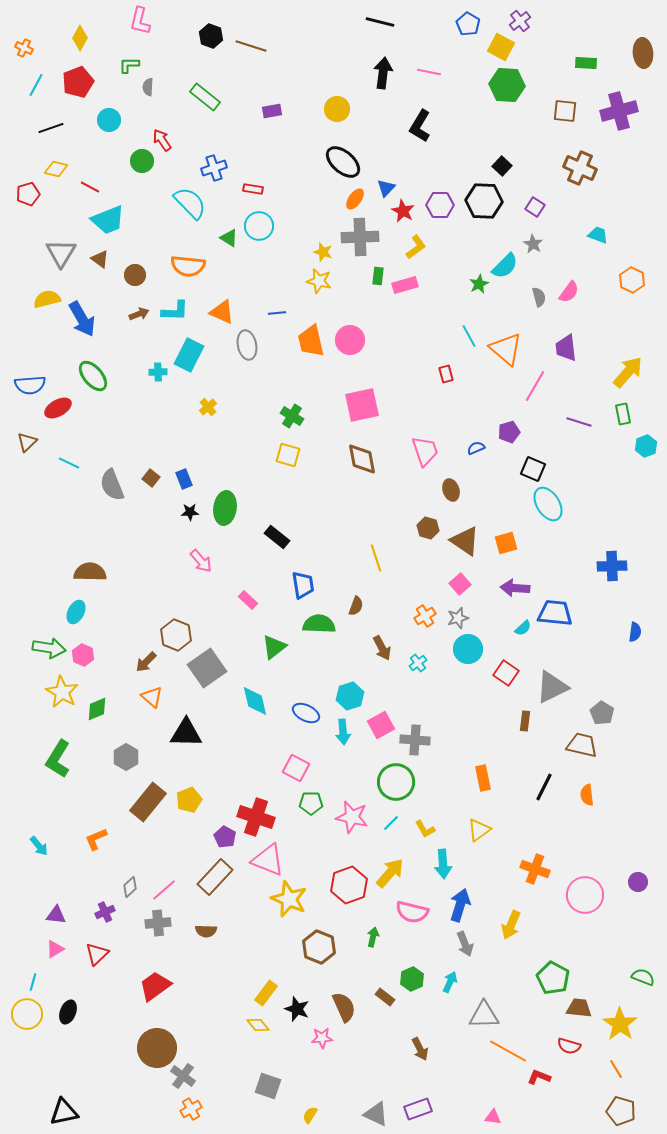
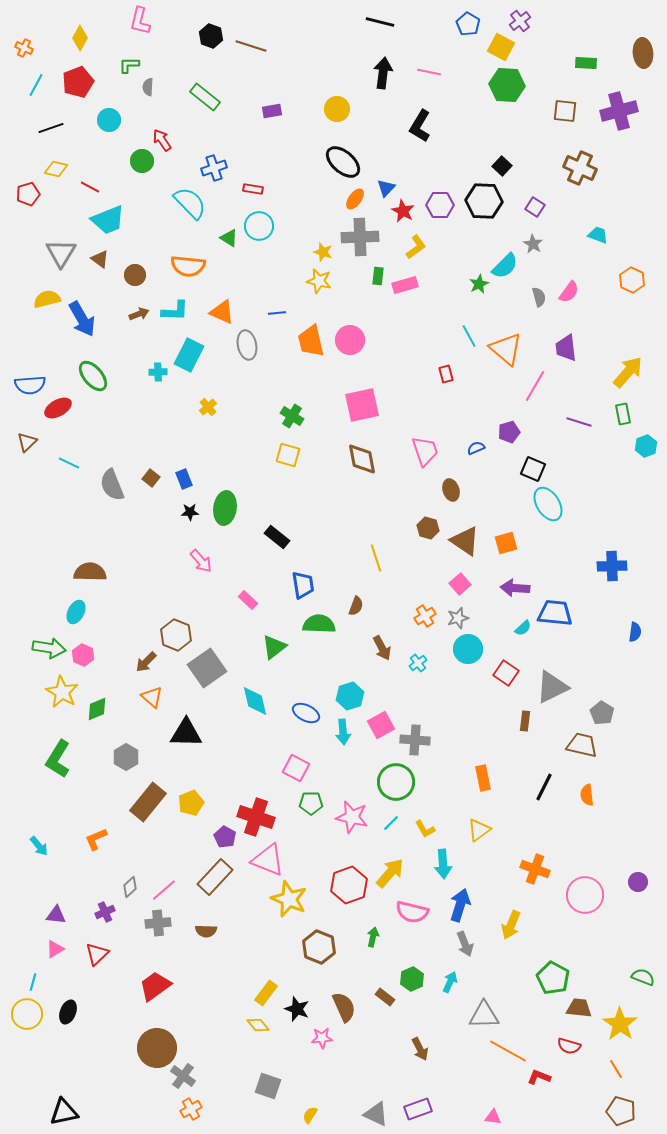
yellow pentagon at (189, 800): moved 2 px right, 3 px down
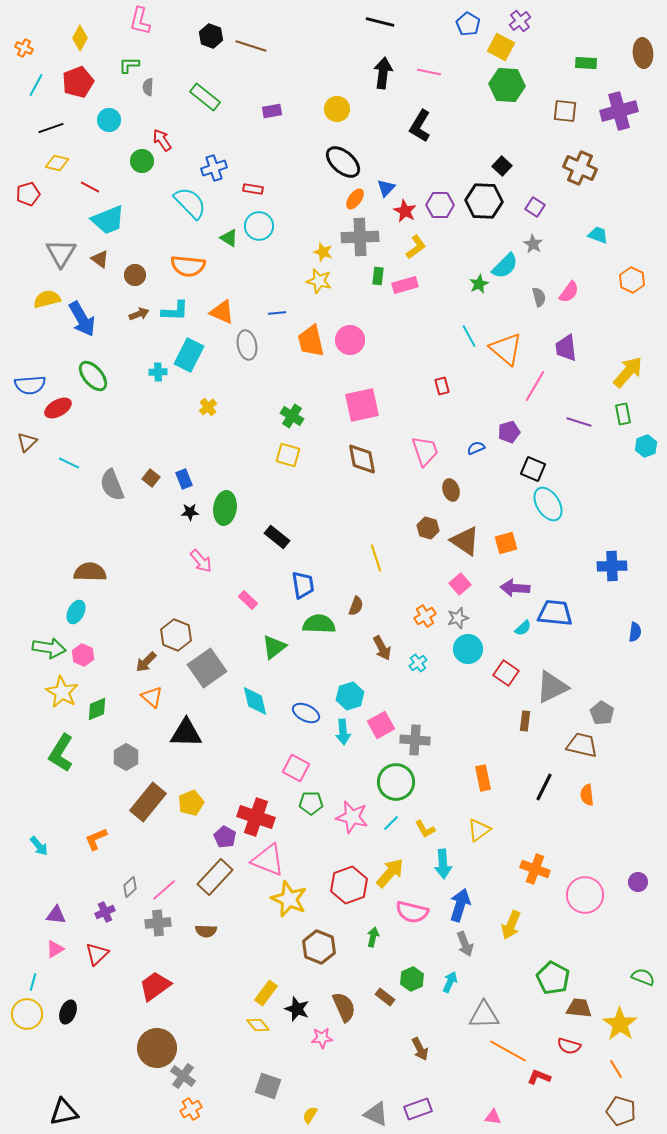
yellow diamond at (56, 169): moved 1 px right, 6 px up
red star at (403, 211): moved 2 px right
red rectangle at (446, 374): moved 4 px left, 12 px down
green L-shape at (58, 759): moved 3 px right, 6 px up
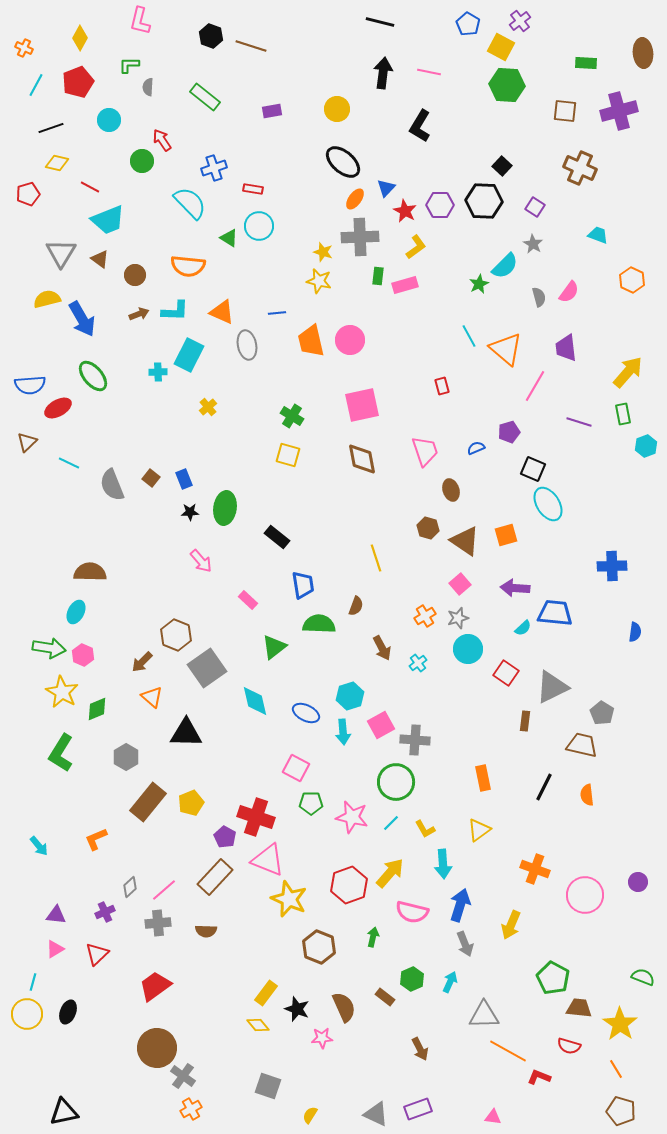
orange square at (506, 543): moved 8 px up
brown arrow at (146, 662): moved 4 px left
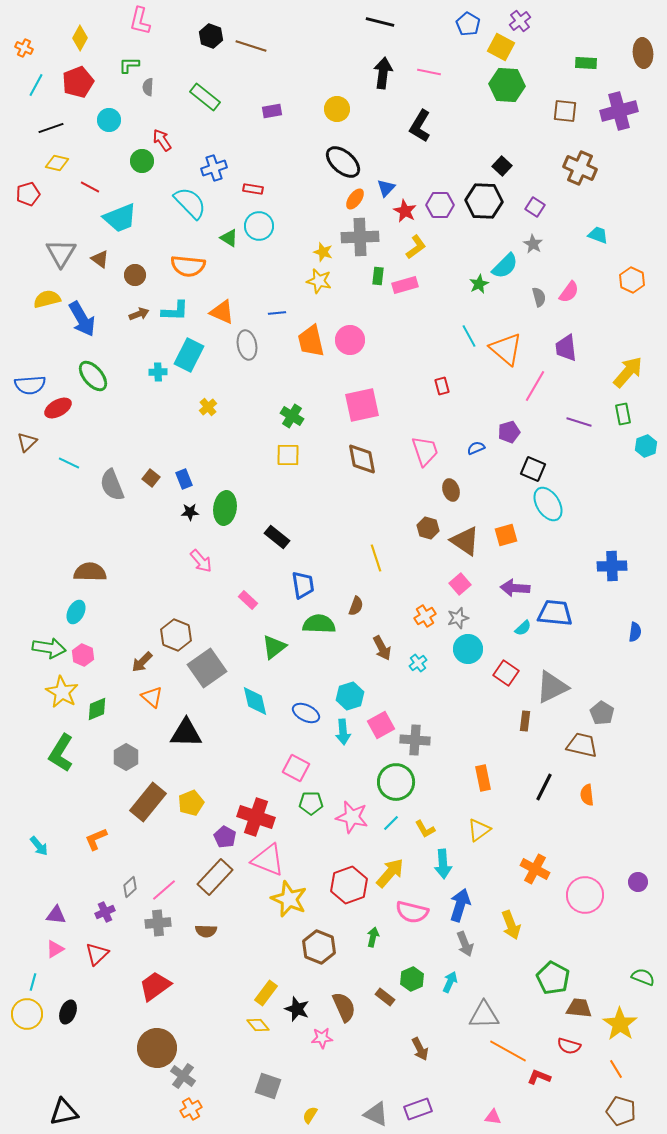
cyan trapezoid at (108, 220): moved 12 px right, 2 px up
yellow square at (288, 455): rotated 15 degrees counterclockwise
orange cross at (535, 869): rotated 8 degrees clockwise
yellow arrow at (511, 925): rotated 44 degrees counterclockwise
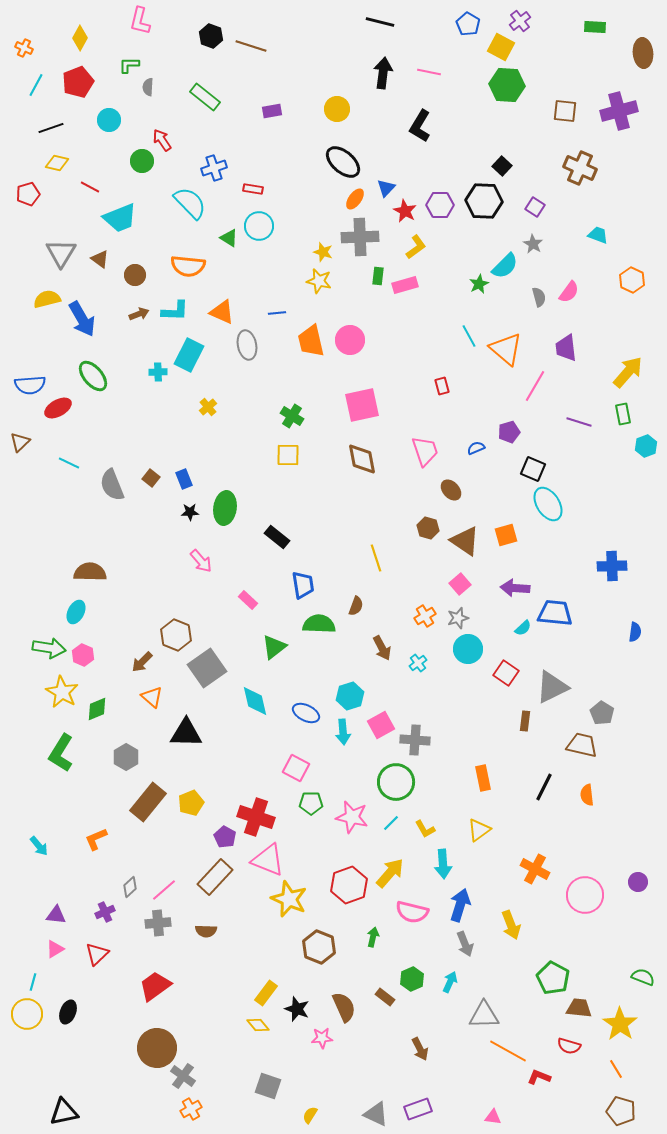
green rectangle at (586, 63): moved 9 px right, 36 px up
brown triangle at (27, 442): moved 7 px left
brown ellipse at (451, 490): rotated 25 degrees counterclockwise
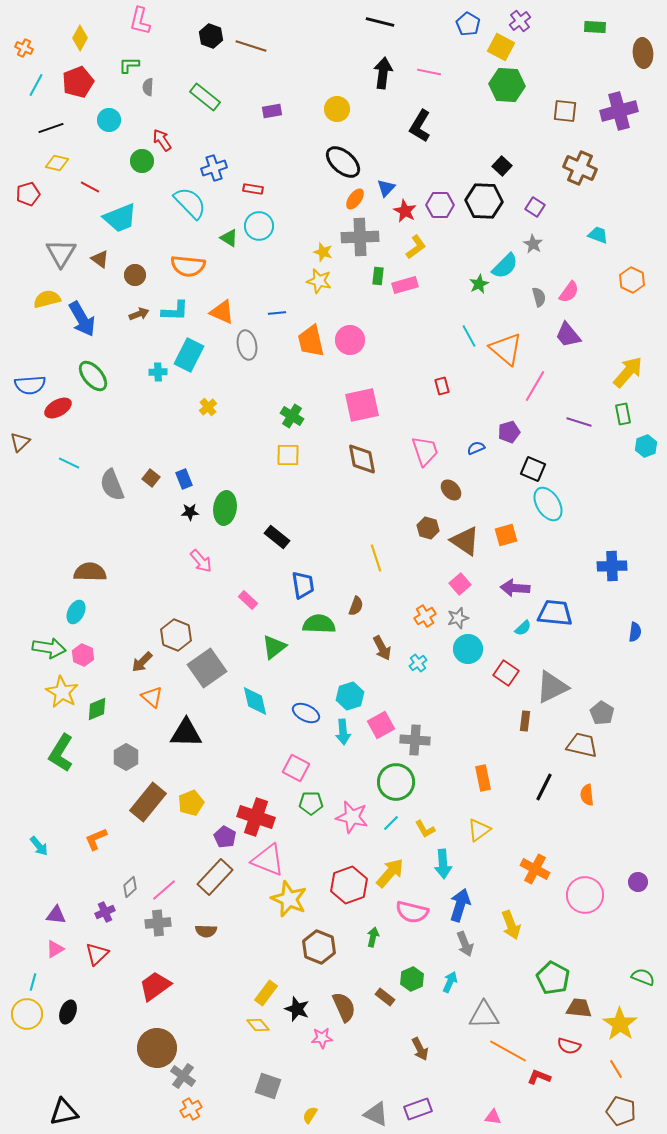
purple trapezoid at (566, 348): moved 2 px right, 13 px up; rotated 32 degrees counterclockwise
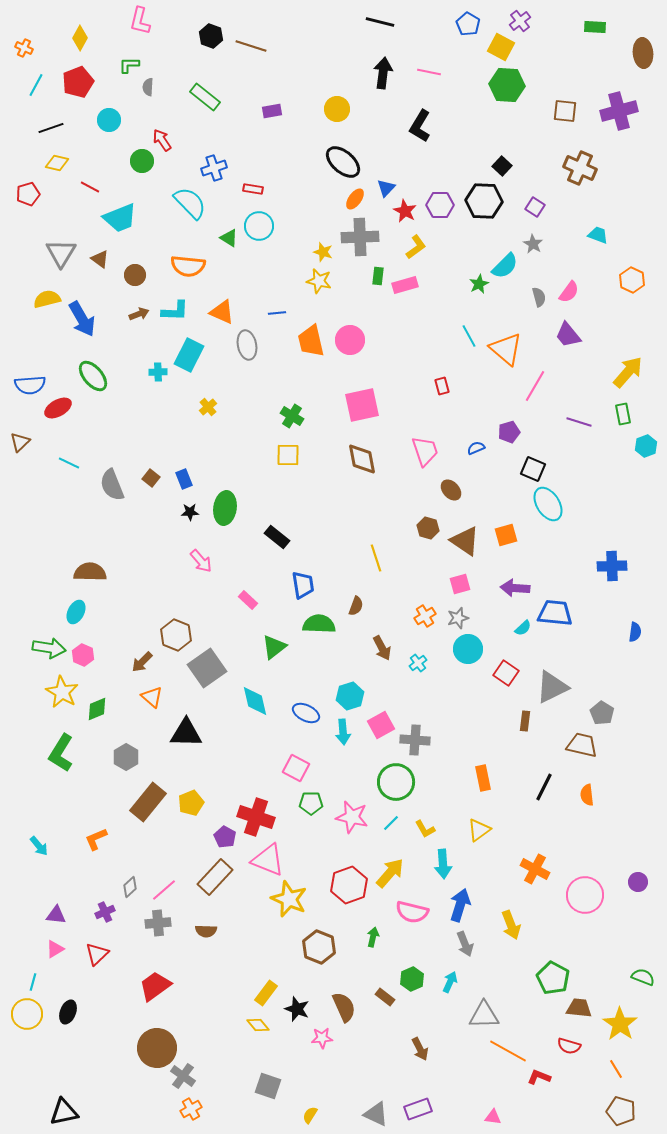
pink square at (460, 584): rotated 25 degrees clockwise
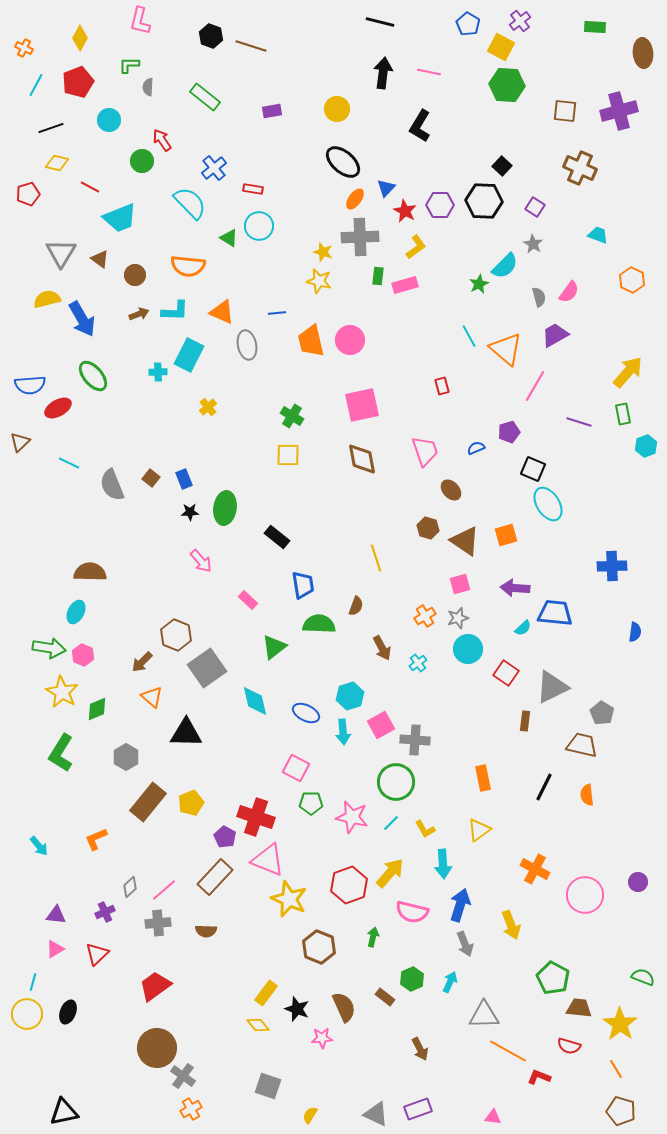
blue cross at (214, 168): rotated 20 degrees counterclockwise
purple trapezoid at (568, 335): moved 13 px left; rotated 100 degrees clockwise
